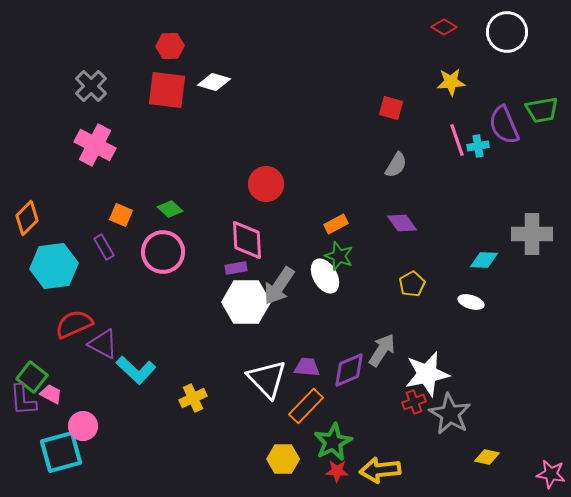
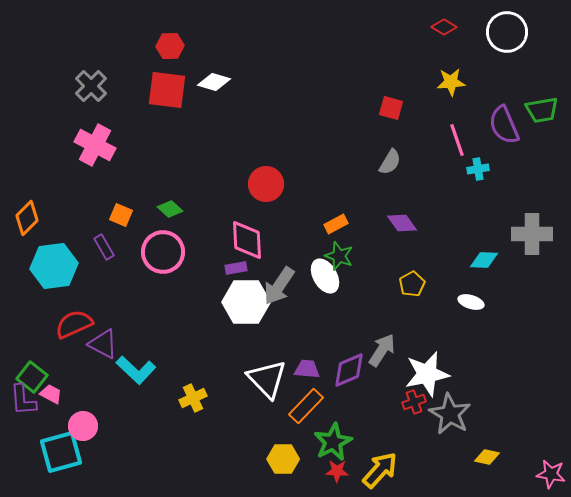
cyan cross at (478, 146): moved 23 px down
gray semicircle at (396, 165): moved 6 px left, 3 px up
purple trapezoid at (307, 367): moved 2 px down
yellow arrow at (380, 470): rotated 138 degrees clockwise
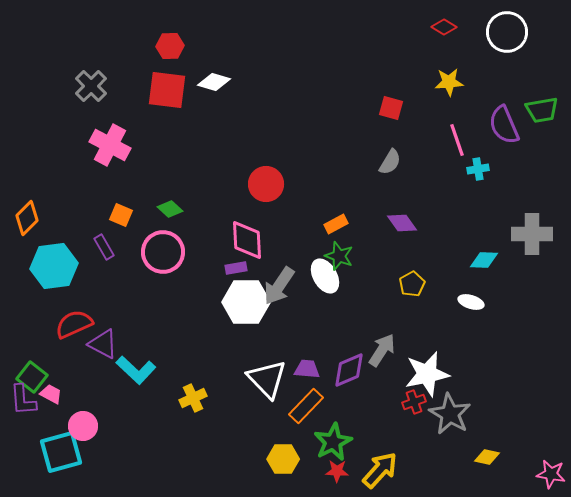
yellow star at (451, 82): moved 2 px left
pink cross at (95, 145): moved 15 px right
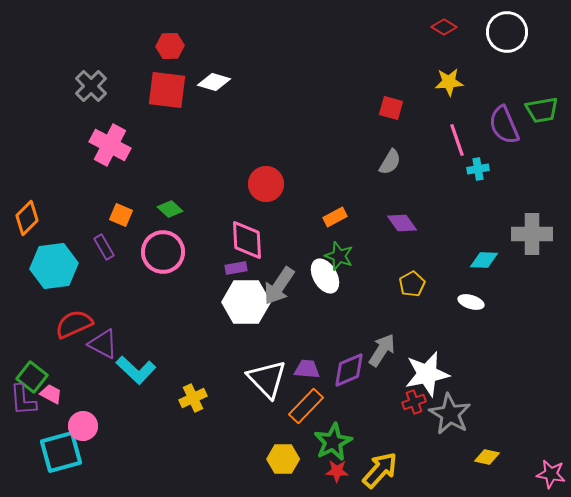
orange rectangle at (336, 224): moved 1 px left, 7 px up
